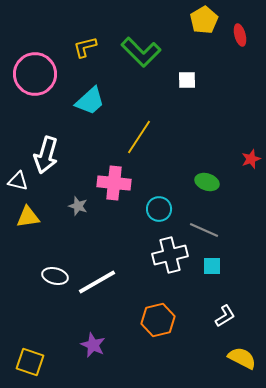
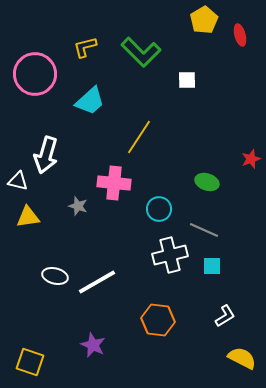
orange hexagon: rotated 20 degrees clockwise
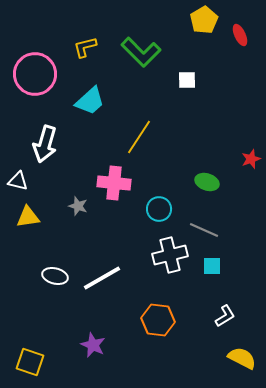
red ellipse: rotated 10 degrees counterclockwise
white arrow: moved 1 px left, 11 px up
white line: moved 5 px right, 4 px up
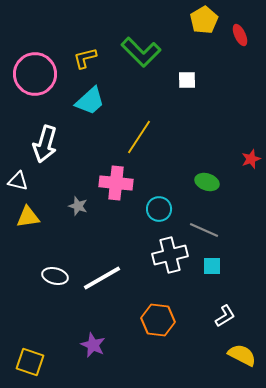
yellow L-shape: moved 11 px down
pink cross: moved 2 px right
yellow semicircle: moved 3 px up
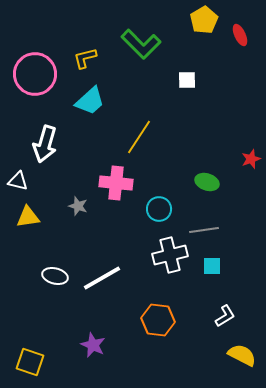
green L-shape: moved 8 px up
gray line: rotated 32 degrees counterclockwise
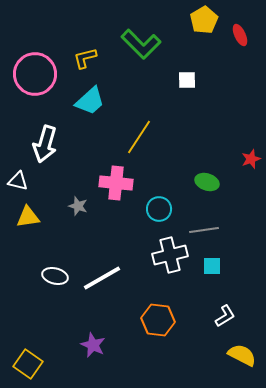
yellow square: moved 2 px left, 2 px down; rotated 16 degrees clockwise
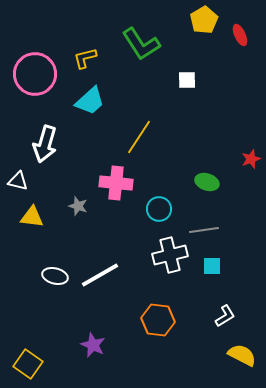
green L-shape: rotated 12 degrees clockwise
yellow triangle: moved 4 px right; rotated 15 degrees clockwise
white line: moved 2 px left, 3 px up
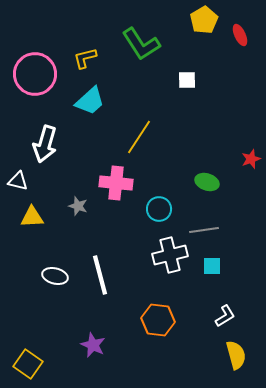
yellow triangle: rotated 10 degrees counterclockwise
white line: rotated 75 degrees counterclockwise
yellow semicircle: moved 6 px left; rotated 48 degrees clockwise
